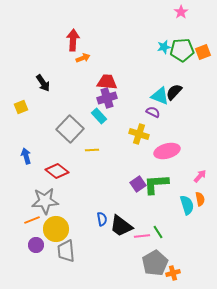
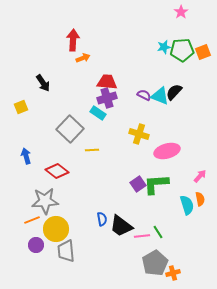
purple semicircle: moved 9 px left, 17 px up
cyan rectangle: moved 1 px left, 3 px up; rotated 14 degrees counterclockwise
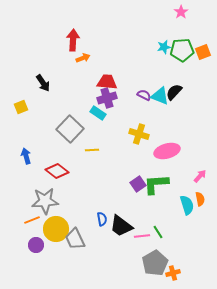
gray trapezoid: moved 9 px right, 12 px up; rotated 20 degrees counterclockwise
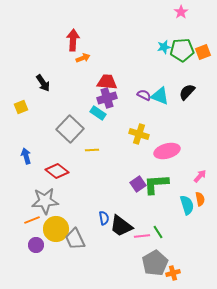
black semicircle: moved 13 px right
blue semicircle: moved 2 px right, 1 px up
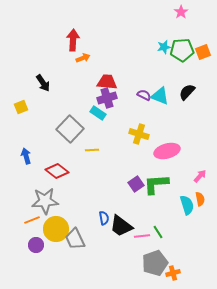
purple square: moved 2 px left
gray pentagon: rotated 10 degrees clockwise
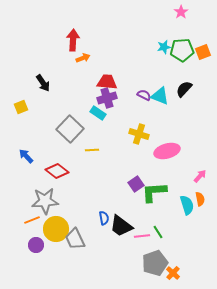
black semicircle: moved 3 px left, 3 px up
blue arrow: rotated 28 degrees counterclockwise
green L-shape: moved 2 px left, 8 px down
orange cross: rotated 32 degrees counterclockwise
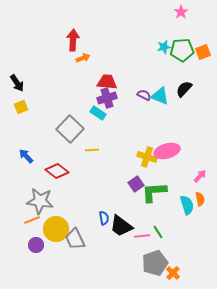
black arrow: moved 26 px left
yellow cross: moved 8 px right, 23 px down
gray star: moved 5 px left; rotated 12 degrees clockwise
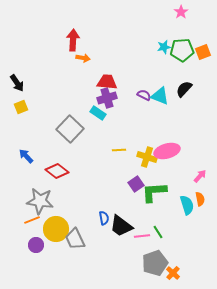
orange arrow: rotated 32 degrees clockwise
yellow line: moved 27 px right
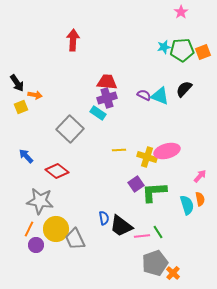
orange arrow: moved 48 px left, 37 px down
orange line: moved 3 px left, 9 px down; rotated 42 degrees counterclockwise
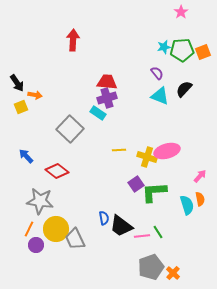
purple semicircle: moved 13 px right, 22 px up; rotated 24 degrees clockwise
gray pentagon: moved 4 px left, 4 px down
